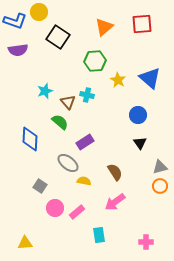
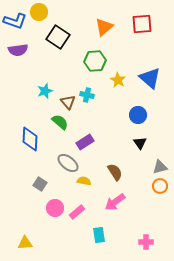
gray square: moved 2 px up
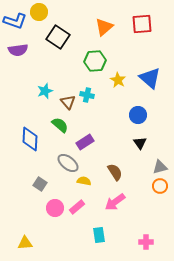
green semicircle: moved 3 px down
pink rectangle: moved 5 px up
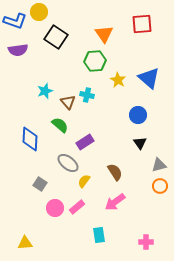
orange triangle: moved 7 px down; rotated 24 degrees counterclockwise
black square: moved 2 px left
blue triangle: moved 1 px left
gray triangle: moved 1 px left, 2 px up
yellow semicircle: rotated 64 degrees counterclockwise
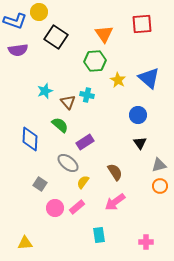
yellow semicircle: moved 1 px left, 1 px down
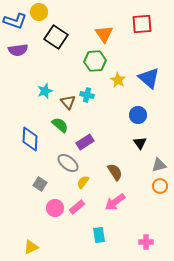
yellow triangle: moved 6 px right, 4 px down; rotated 21 degrees counterclockwise
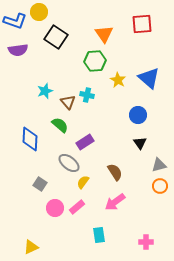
gray ellipse: moved 1 px right
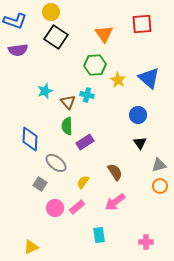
yellow circle: moved 12 px right
green hexagon: moved 4 px down
green semicircle: moved 7 px right, 1 px down; rotated 132 degrees counterclockwise
gray ellipse: moved 13 px left
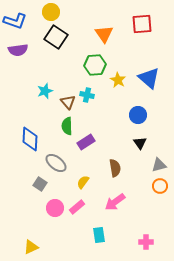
purple rectangle: moved 1 px right
brown semicircle: moved 4 px up; rotated 24 degrees clockwise
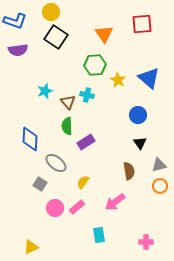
brown semicircle: moved 14 px right, 3 px down
